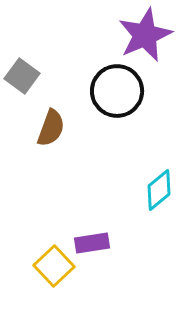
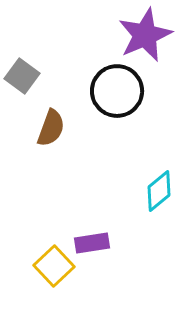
cyan diamond: moved 1 px down
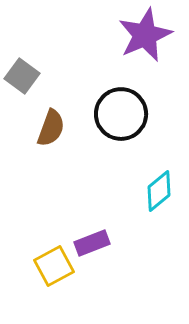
black circle: moved 4 px right, 23 px down
purple rectangle: rotated 12 degrees counterclockwise
yellow square: rotated 15 degrees clockwise
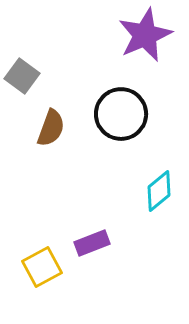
yellow square: moved 12 px left, 1 px down
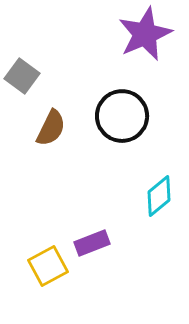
purple star: moved 1 px up
black circle: moved 1 px right, 2 px down
brown semicircle: rotated 6 degrees clockwise
cyan diamond: moved 5 px down
yellow square: moved 6 px right, 1 px up
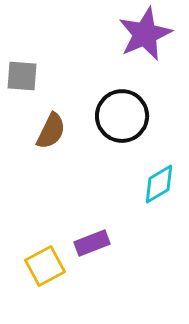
gray square: rotated 32 degrees counterclockwise
brown semicircle: moved 3 px down
cyan diamond: moved 12 px up; rotated 9 degrees clockwise
yellow square: moved 3 px left
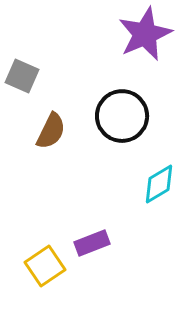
gray square: rotated 20 degrees clockwise
yellow square: rotated 6 degrees counterclockwise
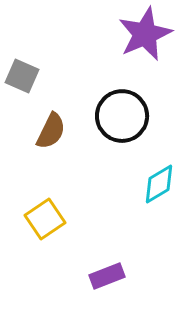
purple rectangle: moved 15 px right, 33 px down
yellow square: moved 47 px up
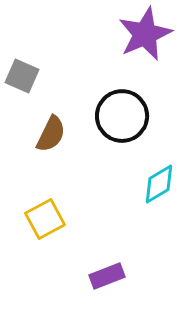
brown semicircle: moved 3 px down
yellow square: rotated 6 degrees clockwise
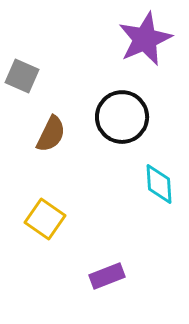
purple star: moved 5 px down
black circle: moved 1 px down
cyan diamond: rotated 63 degrees counterclockwise
yellow square: rotated 27 degrees counterclockwise
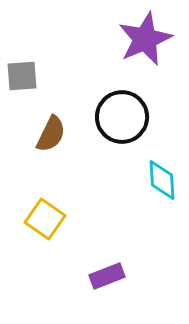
gray square: rotated 28 degrees counterclockwise
cyan diamond: moved 3 px right, 4 px up
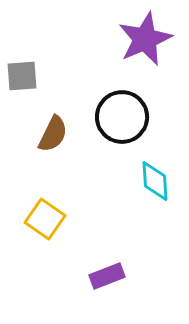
brown semicircle: moved 2 px right
cyan diamond: moved 7 px left, 1 px down
